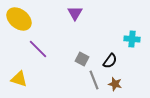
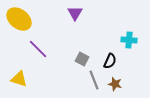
cyan cross: moved 3 px left, 1 px down
black semicircle: rotated 14 degrees counterclockwise
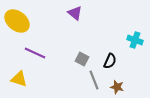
purple triangle: rotated 21 degrees counterclockwise
yellow ellipse: moved 2 px left, 2 px down
cyan cross: moved 6 px right; rotated 14 degrees clockwise
purple line: moved 3 px left, 4 px down; rotated 20 degrees counterclockwise
brown star: moved 2 px right, 3 px down
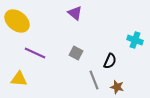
gray square: moved 6 px left, 6 px up
yellow triangle: rotated 12 degrees counterclockwise
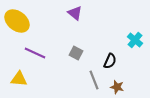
cyan cross: rotated 21 degrees clockwise
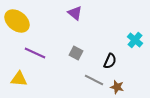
gray line: rotated 42 degrees counterclockwise
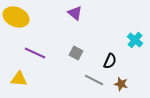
yellow ellipse: moved 1 px left, 4 px up; rotated 15 degrees counterclockwise
brown star: moved 4 px right, 3 px up
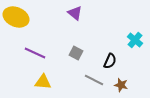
yellow triangle: moved 24 px right, 3 px down
brown star: moved 1 px down
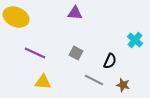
purple triangle: rotated 35 degrees counterclockwise
brown star: moved 2 px right
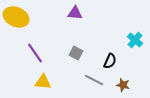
purple line: rotated 30 degrees clockwise
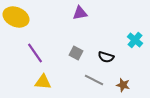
purple triangle: moved 5 px right; rotated 14 degrees counterclockwise
black semicircle: moved 4 px left, 4 px up; rotated 84 degrees clockwise
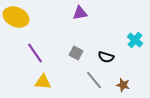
gray line: rotated 24 degrees clockwise
